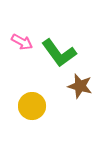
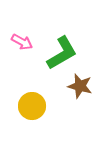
green L-shape: moved 3 px right; rotated 84 degrees counterclockwise
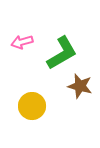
pink arrow: rotated 135 degrees clockwise
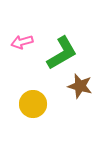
yellow circle: moved 1 px right, 2 px up
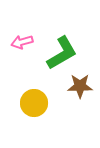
brown star: rotated 15 degrees counterclockwise
yellow circle: moved 1 px right, 1 px up
